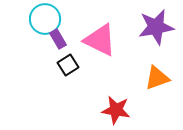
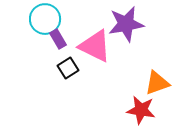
purple star: moved 30 px left, 3 px up
pink triangle: moved 5 px left, 6 px down
black square: moved 3 px down
orange triangle: moved 5 px down
red star: moved 25 px right
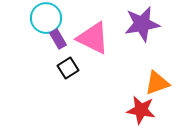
cyan circle: moved 1 px right, 1 px up
purple star: moved 16 px right
pink triangle: moved 2 px left, 8 px up
